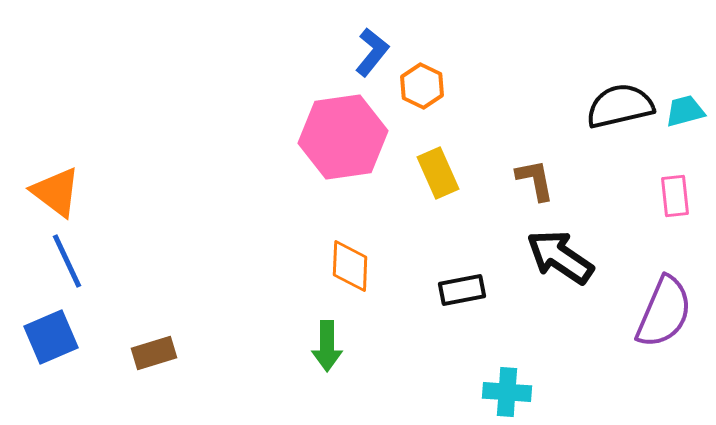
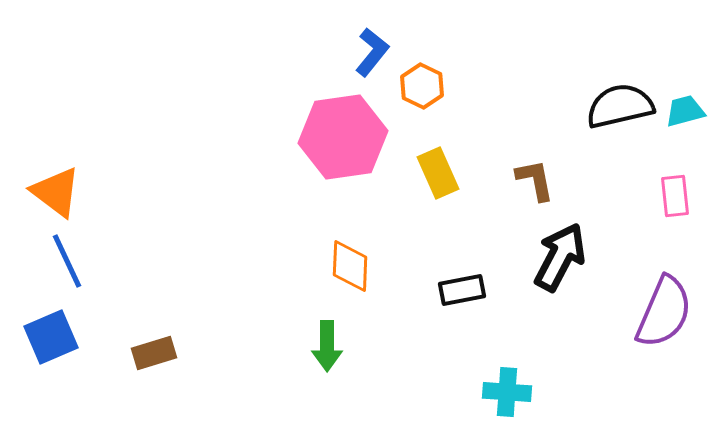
black arrow: rotated 84 degrees clockwise
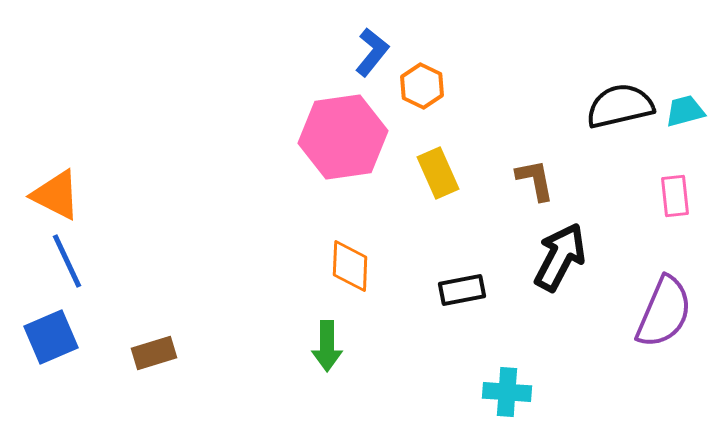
orange triangle: moved 3 px down; rotated 10 degrees counterclockwise
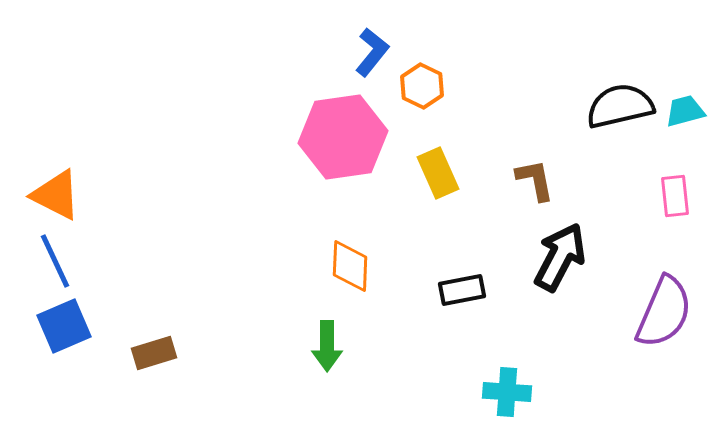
blue line: moved 12 px left
blue square: moved 13 px right, 11 px up
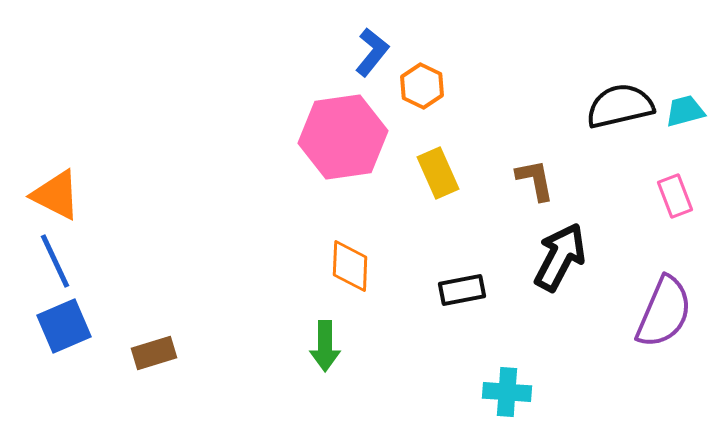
pink rectangle: rotated 15 degrees counterclockwise
green arrow: moved 2 px left
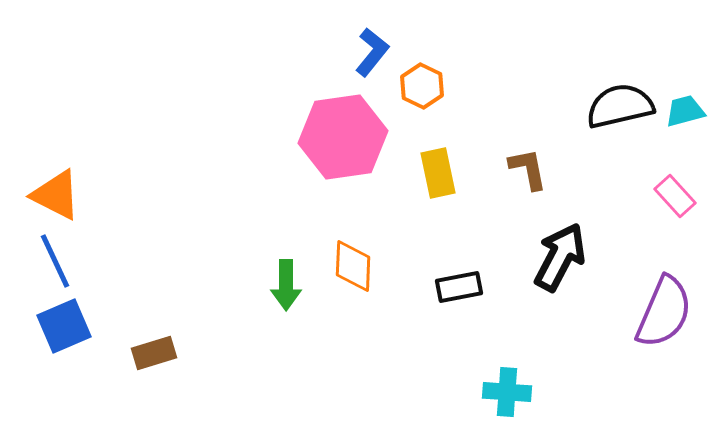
yellow rectangle: rotated 12 degrees clockwise
brown L-shape: moved 7 px left, 11 px up
pink rectangle: rotated 21 degrees counterclockwise
orange diamond: moved 3 px right
black rectangle: moved 3 px left, 3 px up
green arrow: moved 39 px left, 61 px up
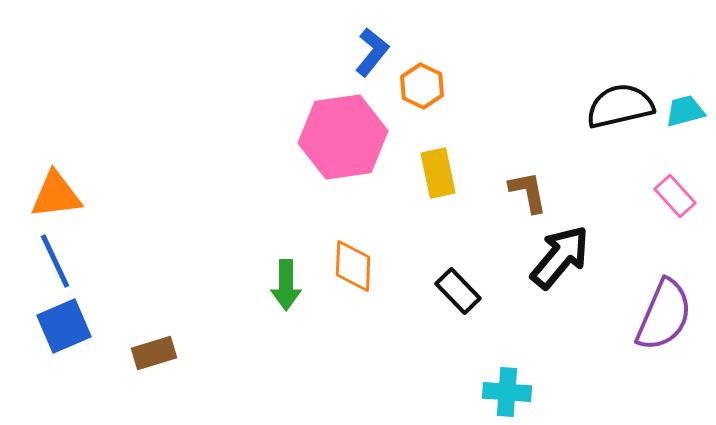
brown L-shape: moved 23 px down
orange triangle: rotated 34 degrees counterclockwise
black arrow: rotated 12 degrees clockwise
black rectangle: moved 1 px left, 4 px down; rotated 57 degrees clockwise
purple semicircle: moved 3 px down
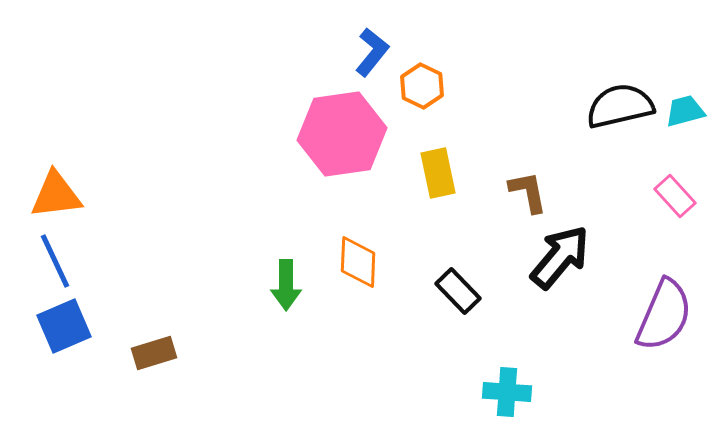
pink hexagon: moved 1 px left, 3 px up
orange diamond: moved 5 px right, 4 px up
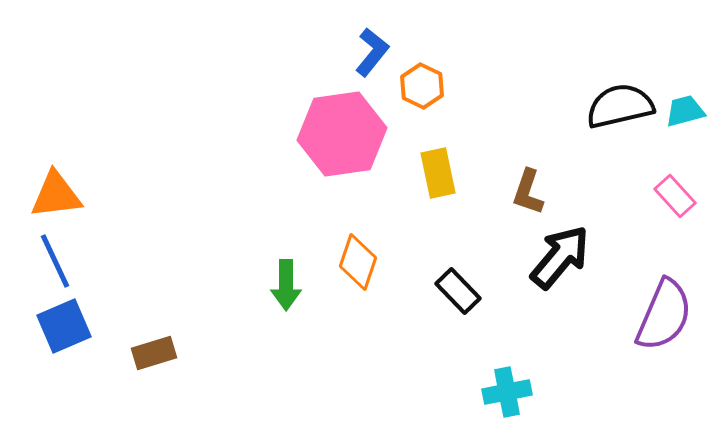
brown L-shape: rotated 150 degrees counterclockwise
orange diamond: rotated 16 degrees clockwise
cyan cross: rotated 15 degrees counterclockwise
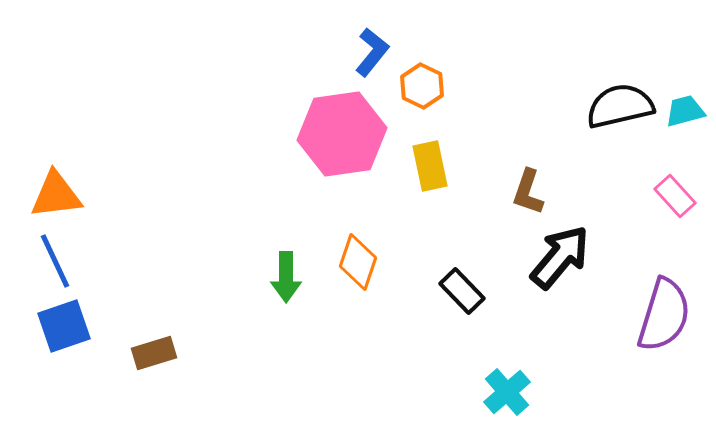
yellow rectangle: moved 8 px left, 7 px up
green arrow: moved 8 px up
black rectangle: moved 4 px right
purple semicircle: rotated 6 degrees counterclockwise
blue square: rotated 4 degrees clockwise
cyan cross: rotated 30 degrees counterclockwise
